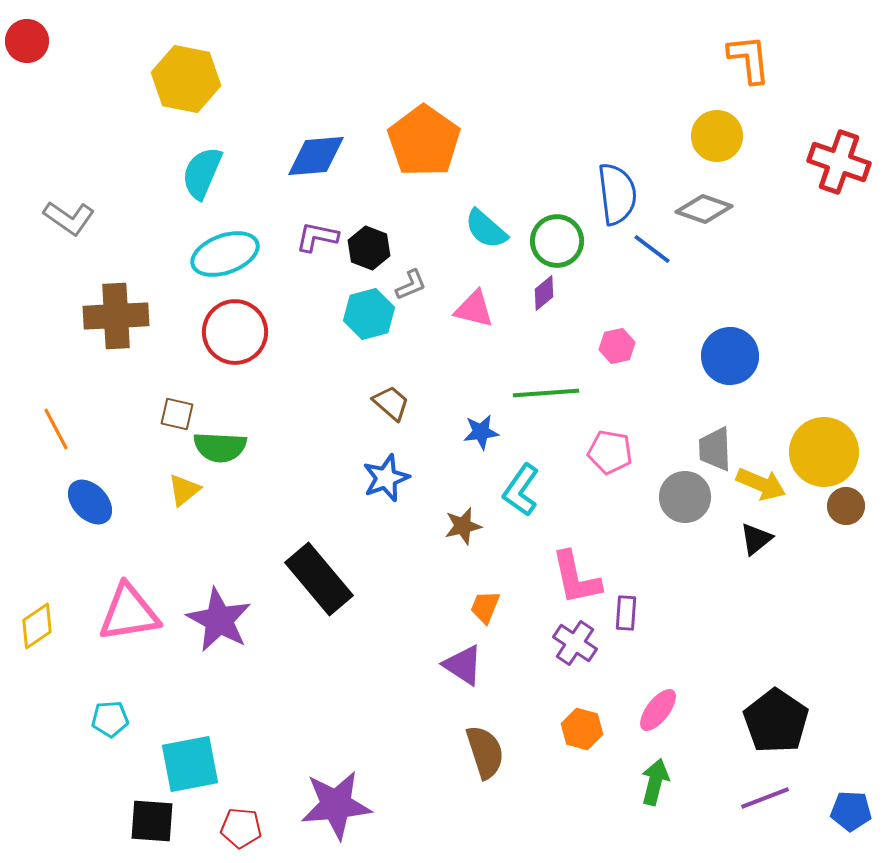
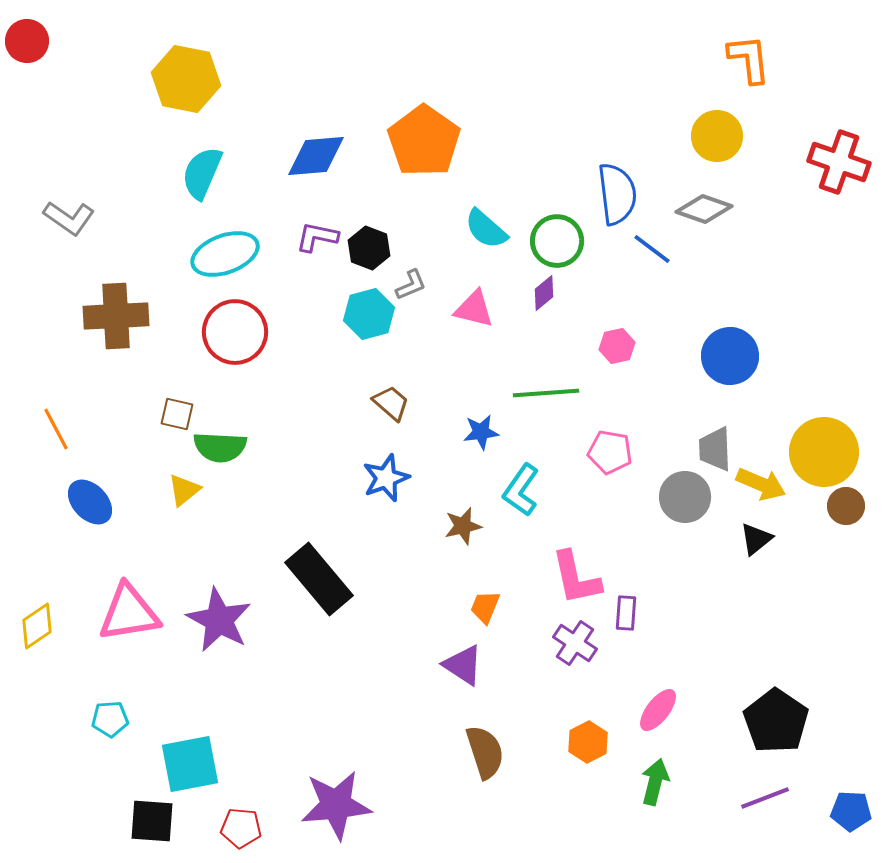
orange hexagon at (582, 729): moved 6 px right, 13 px down; rotated 18 degrees clockwise
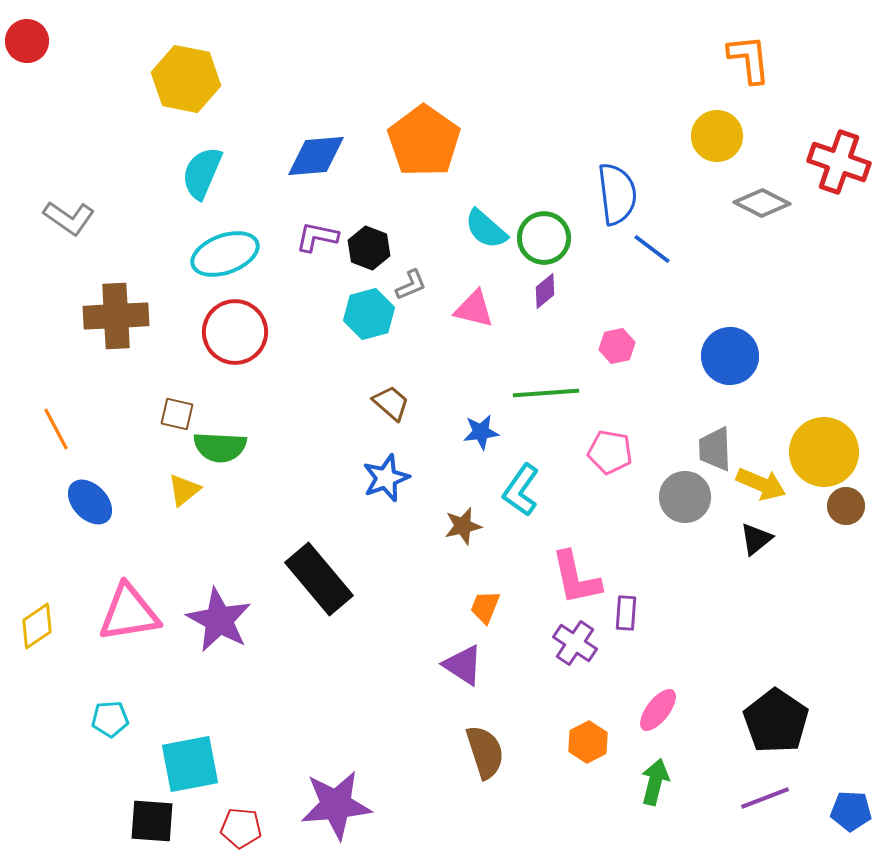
gray diamond at (704, 209): moved 58 px right, 6 px up; rotated 8 degrees clockwise
green circle at (557, 241): moved 13 px left, 3 px up
purple diamond at (544, 293): moved 1 px right, 2 px up
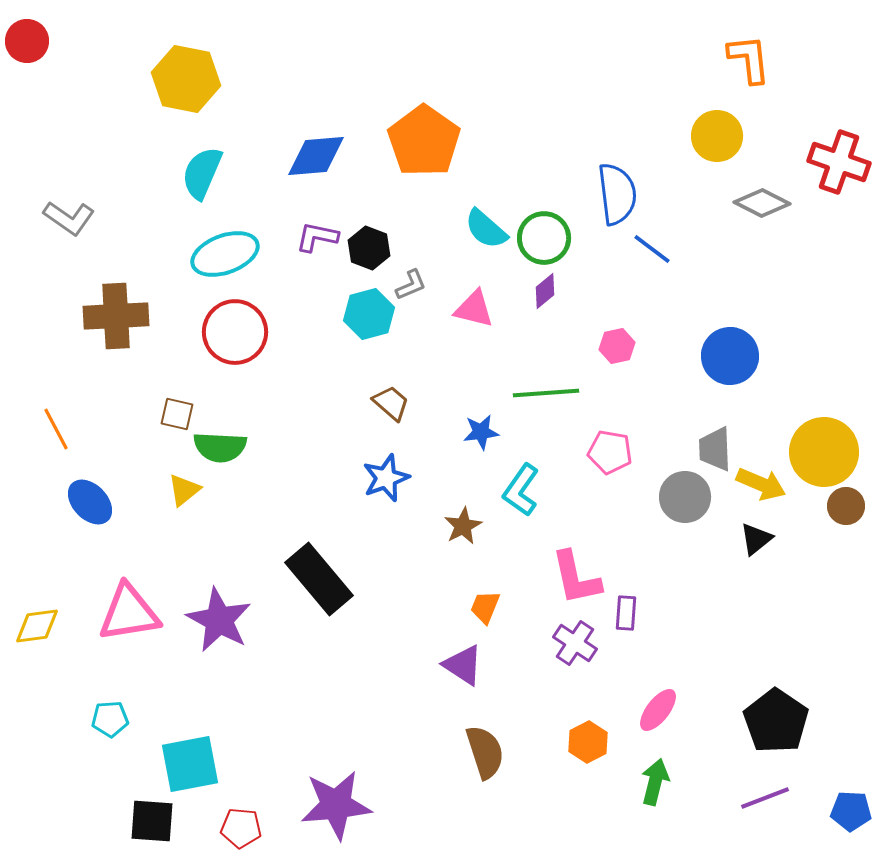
brown star at (463, 526): rotated 15 degrees counterclockwise
yellow diamond at (37, 626): rotated 27 degrees clockwise
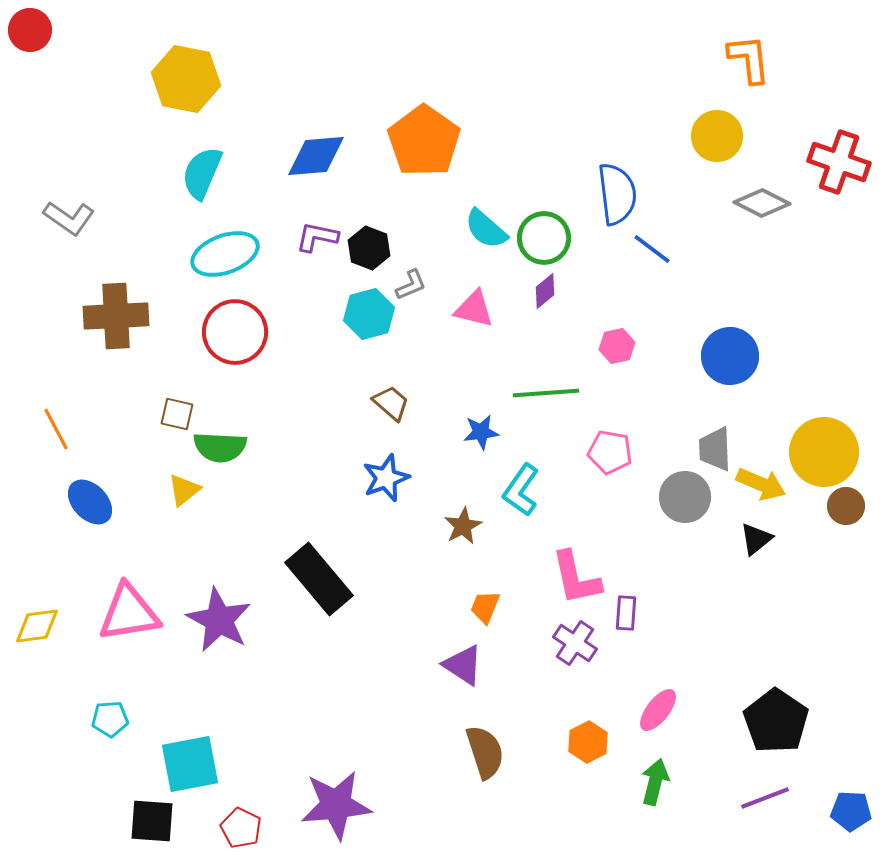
red circle at (27, 41): moved 3 px right, 11 px up
red pentagon at (241, 828): rotated 21 degrees clockwise
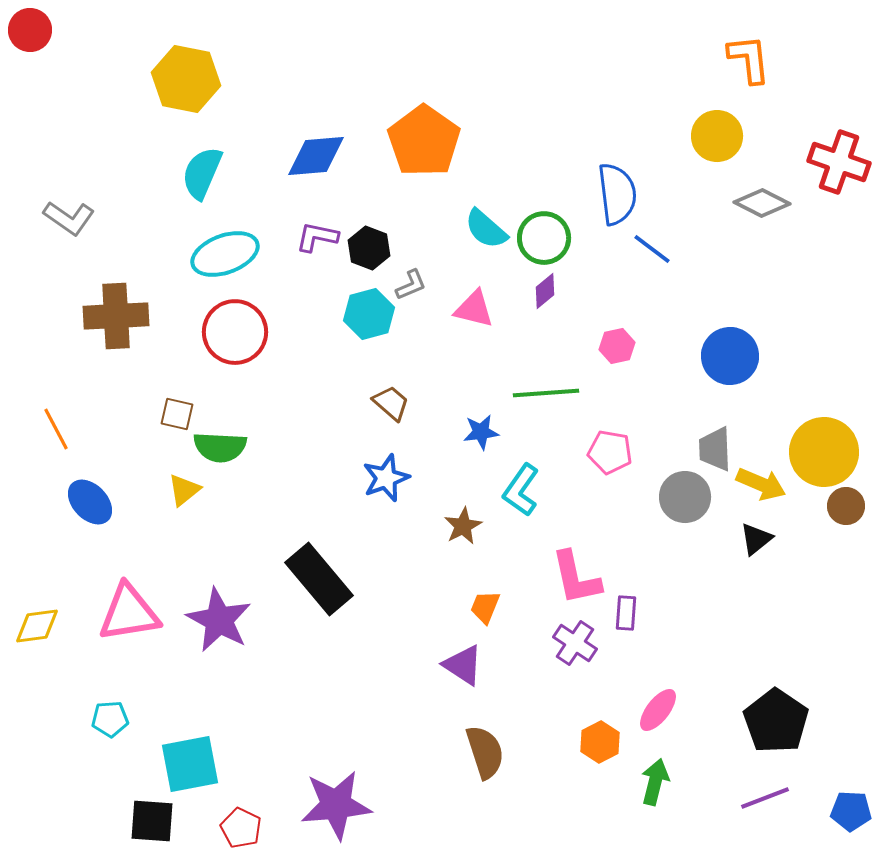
orange hexagon at (588, 742): moved 12 px right
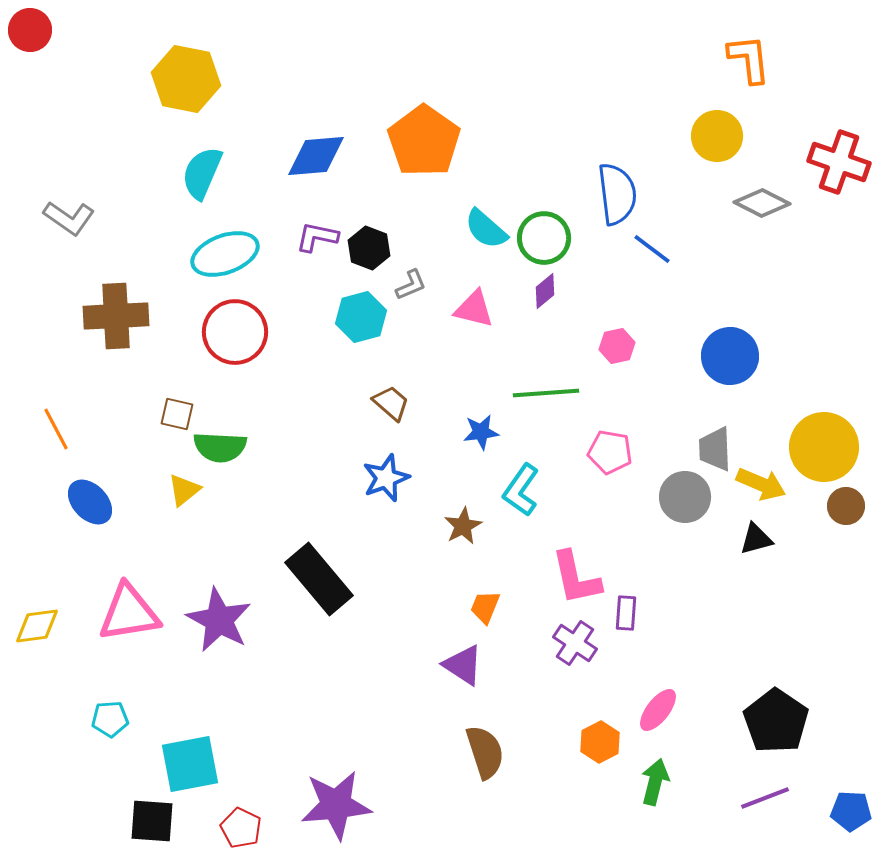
cyan hexagon at (369, 314): moved 8 px left, 3 px down
yellow circle at (824, 452): moved 5 px up
black triangle at (756, 539): rotated 24 degrees clockwise
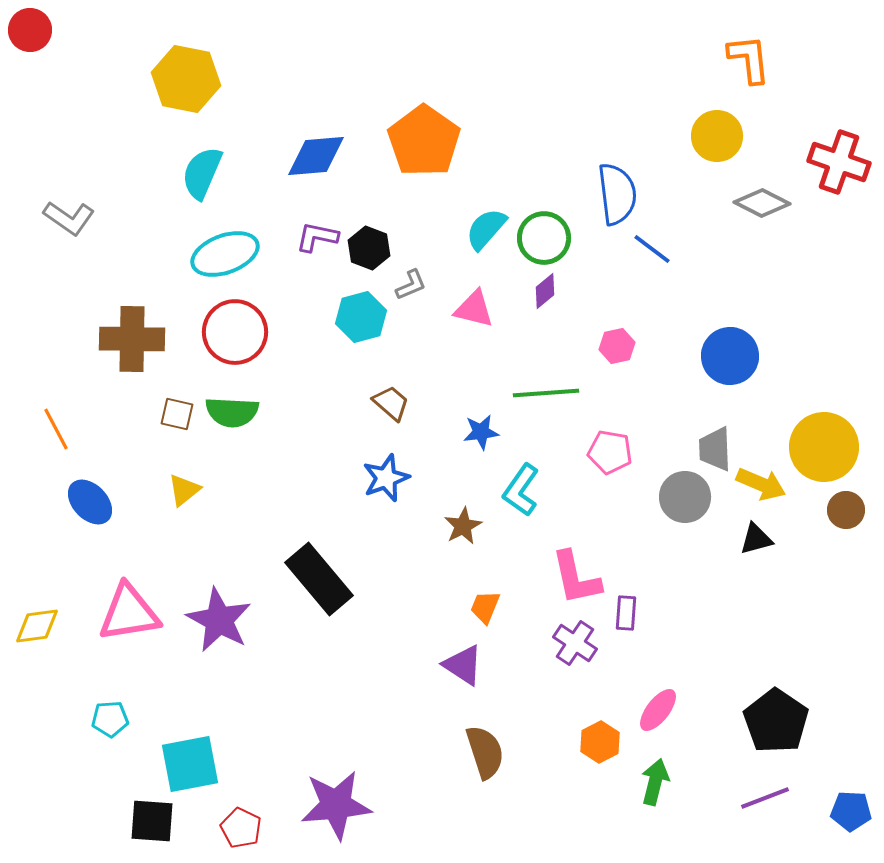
cyan semicircle at (486, 229): rotated 90 degrees clockwise
brown cross at (116, 316): moved 16 px right, 23 px down; rotated 4 degrees clockwise
green semicircle at (220, 447): moved 12 px right, 35 px up
brown circle at (846, 506): moved 4 px down
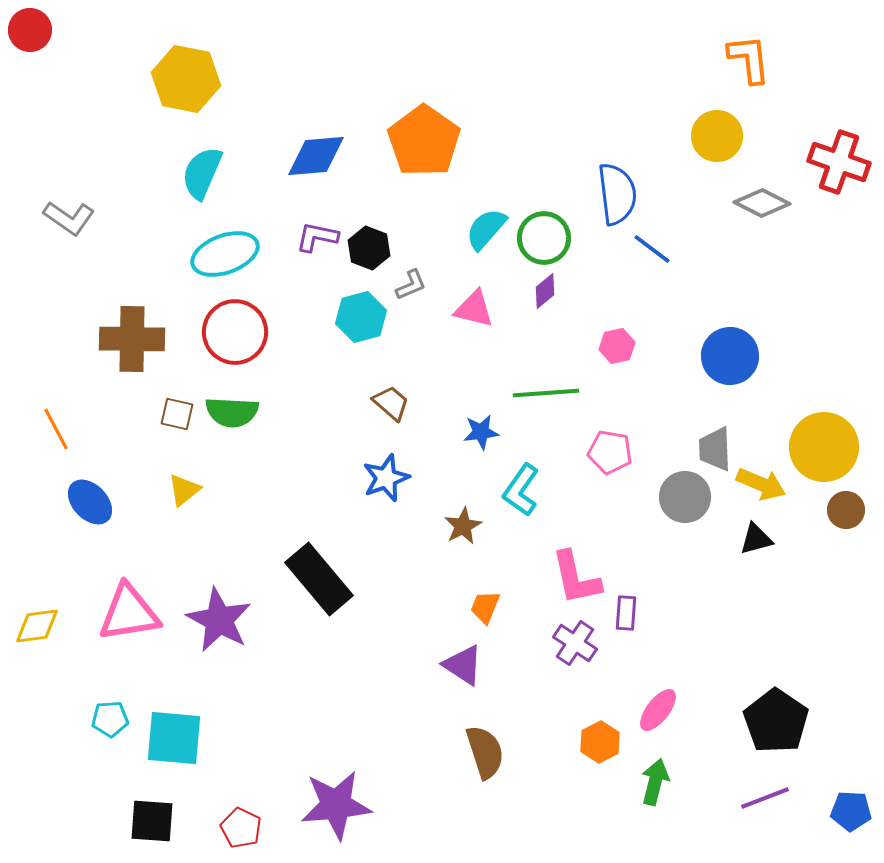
cyan square at (190, 764): moved 16 px left, 26 px up; rotated 16 degrees clockwise
